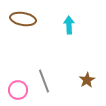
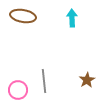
brown ellipse: moved 3 px up
cyan arrow: moved 3 px right, 7 px up
gray line: rotated 15 degrees clockwise
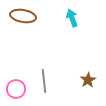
cyan arrow: rotated 18 degrees counterclockwise
brown star: moved 1 px right
pink circle: moved 2 px left, 1 px up
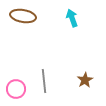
brown star: moved 3 px left
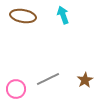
cyan arrow: moved 9 px left, 3 px up
gray line: moved 4 px right, 2 px up; rotated 70 degrees clockwise
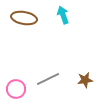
brown ellipse: moved 1 px right, 2 px down
brown star: rotated 21 degrees clockwise
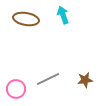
brown ellipse: moved 2 px right, 1 px down
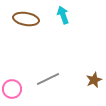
brown star: moved 9 px right; rotated 14 degrees counterclockwise
pink circle: moved 4 px left
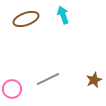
brown ellipse: rotated 30 degrees counterclockwise
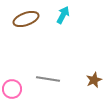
cyan arrow: rotated 48 degrees clockwise
gray line: rotated 35 degrees clockwise
